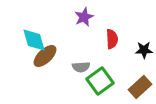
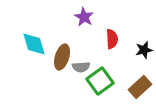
purple star: rotated 18 degrees counterclockwise
cyan diamond: moved 4 px down
black star: rotated 12 degrees counterclockwise
brown ellipse: moved 17 px right, 1 px down; rotated 30 degrees counterclockwise
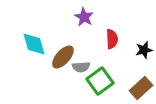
brown ellipse: moved 1 px right; rotated 25 degrees clockwise
brown rectangle: moved 1 px right, 1 px down
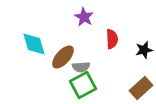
green square: moved 17 px left, 4 px down; rotated 8 degrees clockwise
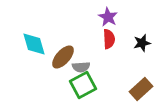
purple star: moved 24 px right
red semicircle: moved 3 px left
black star: moved 2 px left, 7 px up
brown rectangle: moved 1 px down
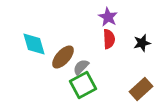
gray semicircle: rotated 138 degrees clockwise
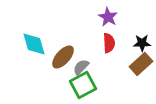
red semicircle: moved 4 px down
black star: rotated 12 degrees clockwise
brown rectangle: moved 25 px up
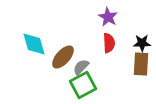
brown rectangle: rotated 45 degrees counterclockwise
